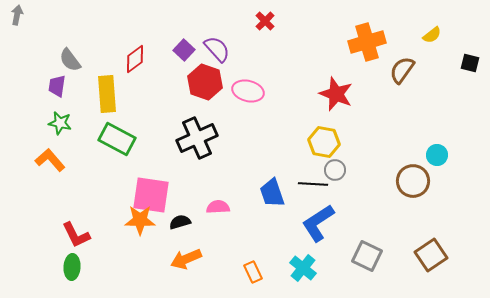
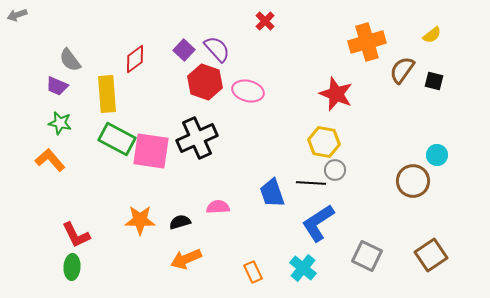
gray arrow: rotated 120 degrees counterclockwise
black square: moved 36 px left, 18 px down
purple trapezoid: rotated 75 degrees counterclockwise
black line: moved 2 px left, 1 px up
pink square: moved 44 px up
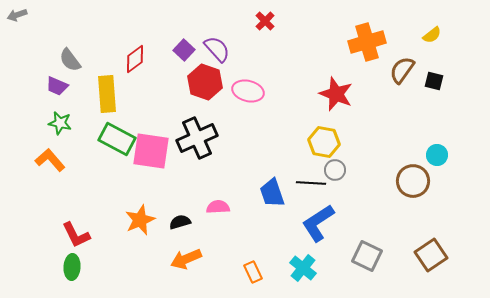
orange star: rotated 24 degrees counterclockwise
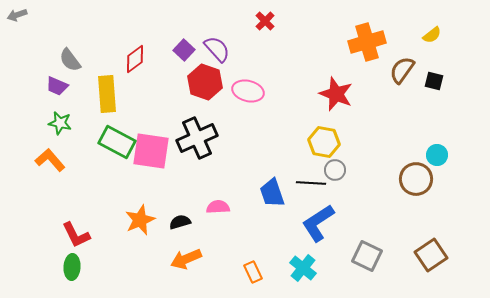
green rectangle: moved 3 px down
brown circle: moved 3 px right, 2 px up
